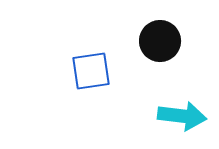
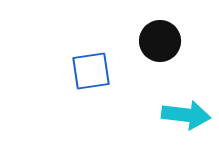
cyan arrow: moved 4 px right, 1 px up
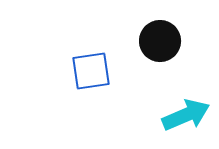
cyan arrow: rotated 30 degrees counterclockwise
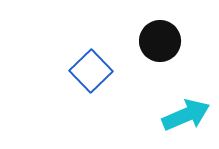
blue square: rotated 36 degrees counterclockwise
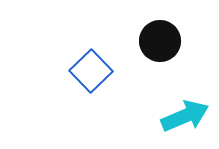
cyan arrow: moved 1 px left, 1 px down
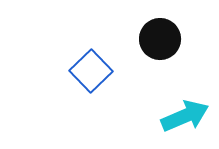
black circle: moved 2 px up
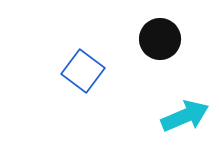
blue square: moved 8 px left; rotated 9 degrees counterclockwise
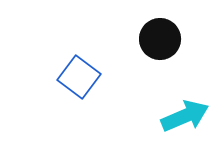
blue square: moved 4 px left, 6 px down
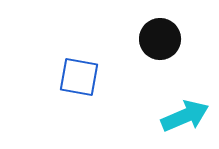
blue square: rotated 27 degrees counterclockwise
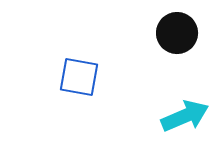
black circle: moved 17 px right, 6 px up
